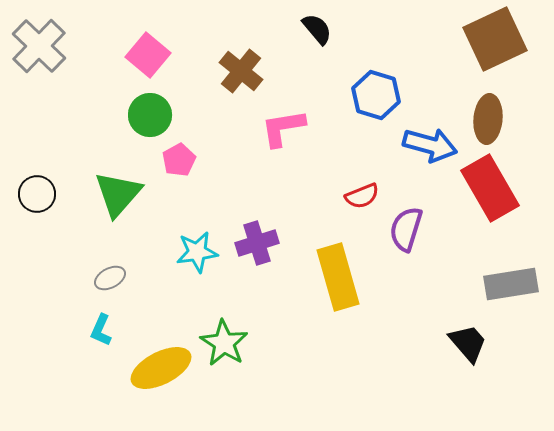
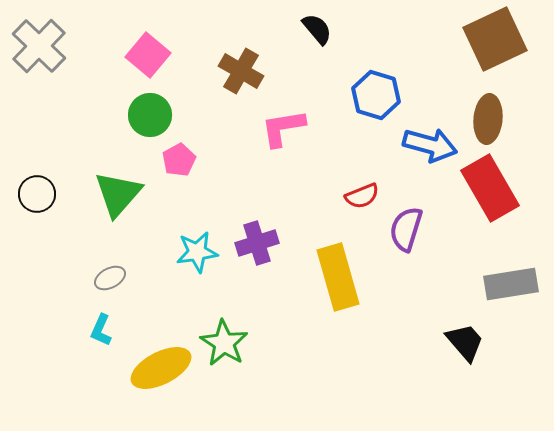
brown cross: rotated 9 degrees counterclockwise
black trapezoid: moved 3 px left, 1 px up
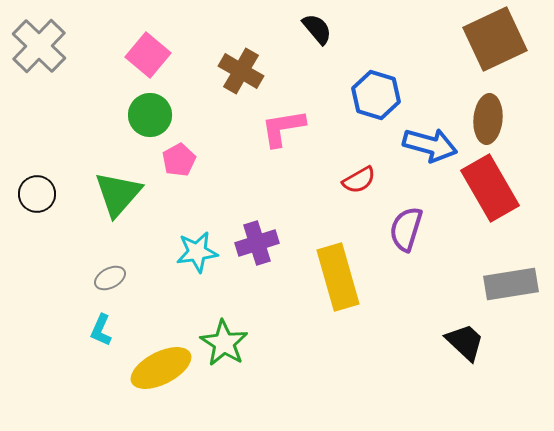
red semicircle: moved 3 px left, 16 px up; rotated 8 degrees counterclockwise
black trapezoid: rotated 6 degrees counterclockwise
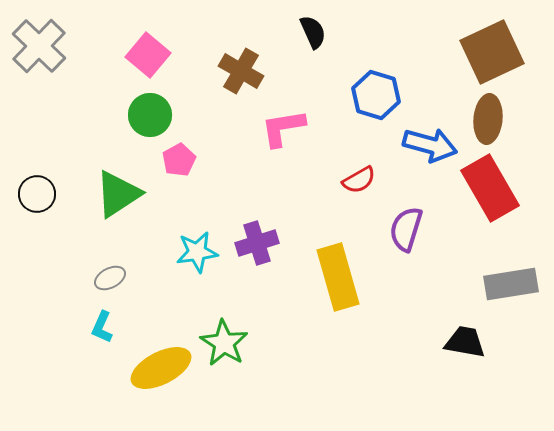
black semicircle: moved 4 px left, 3 px down; rotated 16 degrees clockwise
brown square: moved 3 px left, 13 px down
green triangle: rotated 16 degrees clockwise
cyan L-shape: moved 1 px right, 3 px up
black trapezoid: rotated 33 degrees counterclockwise
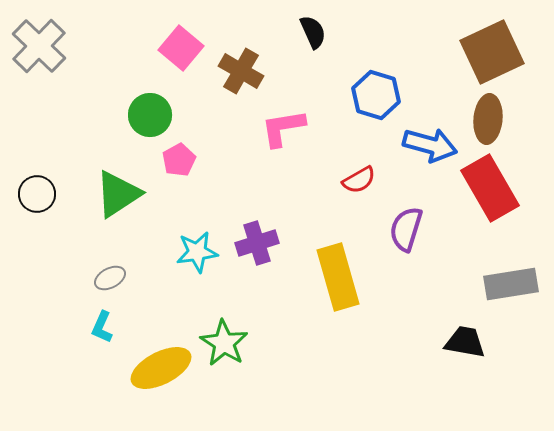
pink square: moved 33 px right, 7 px up
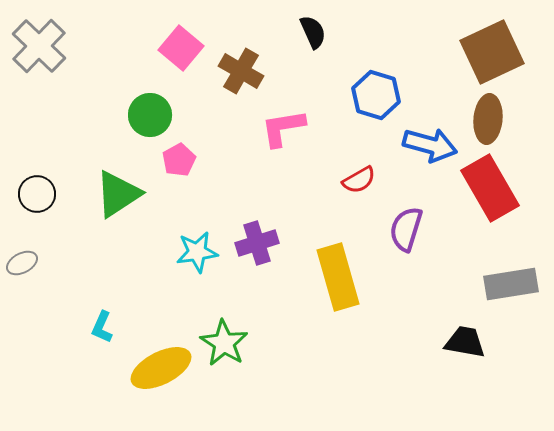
gray ellipse: moved 88 px left, 15 px up
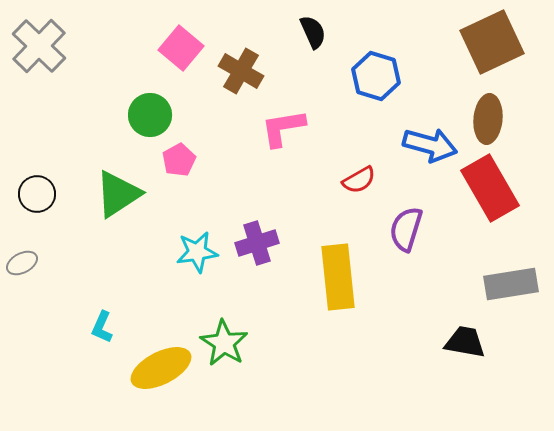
brown square: moved 10 px up
blue hexagon: moved 19 px up
yellow rectangle: rotated 10 degrees clockwise
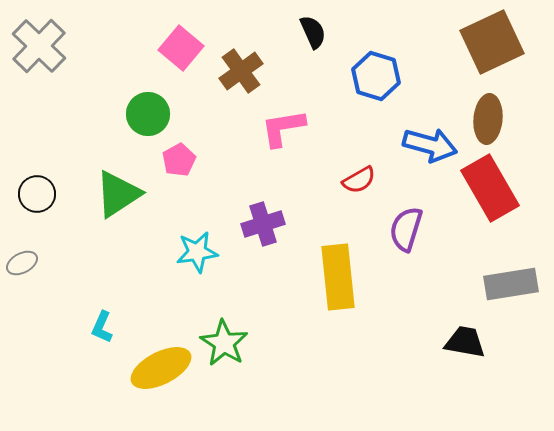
brown cross: rotated 24 degrees clockwise
green circle: moved 2 px left, 1 px up
purple cross: moved 6 px right, 19 px up
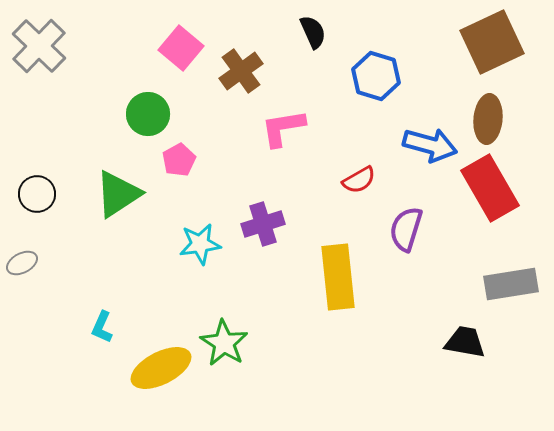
cyan star: moved 3 px right, 8 px up
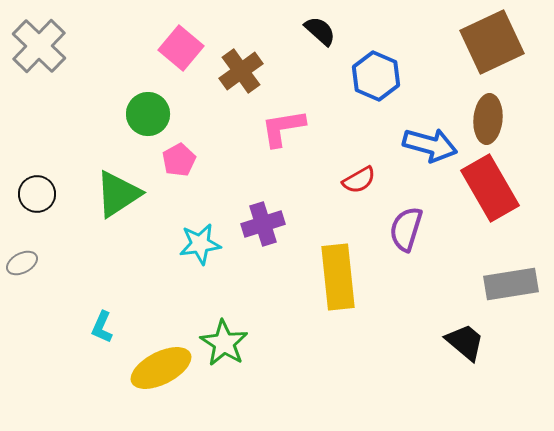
black semicircle: moved 7 px right, 1 px up; rotated 24 degrees counterclockwise
blue hexagon: rotated 6 degrees clockwise
black trapezoid: rotated 30 degrees clockwise
